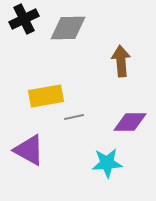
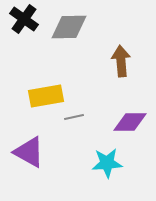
black cross: rotated 28 degrees counterclockwise
gray diamond: moved 1 px right, 1 px up
purple triangle: moved 2 px down
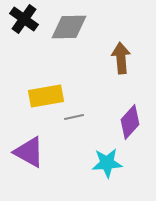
brown arrow: moved 3 px up
purple diamond: rotated 48 degrees counterclockwise
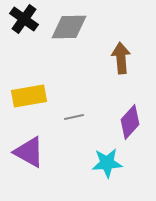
yellow rectangle: moved 17 px left
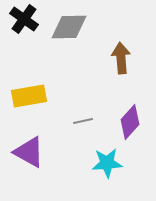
gray line: moved 9 px right, 4 px down
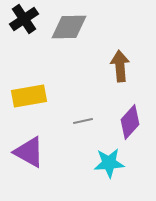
black cross: rotated 20 degrees clockwise
brown arrow: moved 1 px left, 8 px down
cyan star: moved 2 px right
